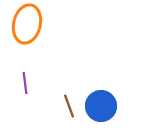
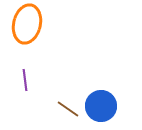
purple line: moved 3 px up
brown line: moved 1 px left, 3 px down; rotated 35 degrees counterclockwise
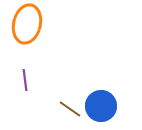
brown line: moved 2 px right
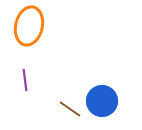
orange ellipse: moved 2 px right, 2 px down
blue circle: moved 1 px right, 5 px up
